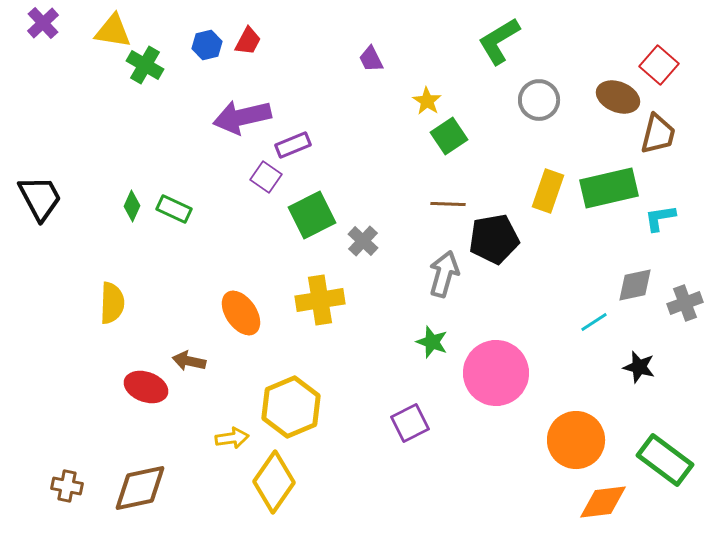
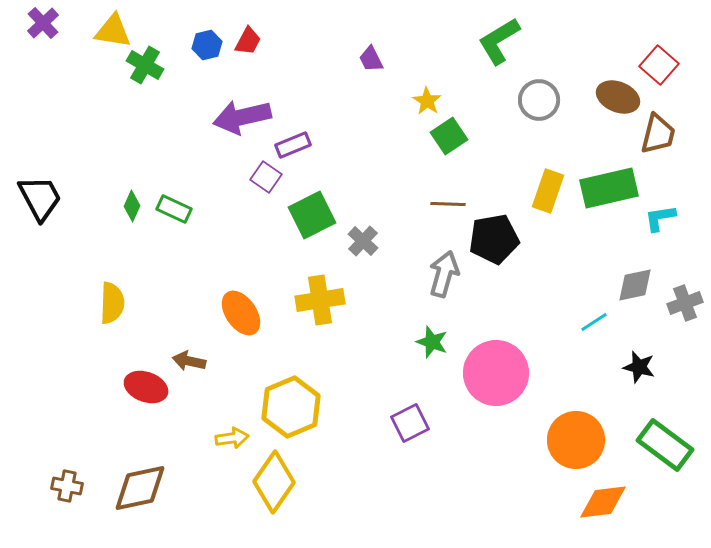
green rectangle at (665, 460): moved 15 px up
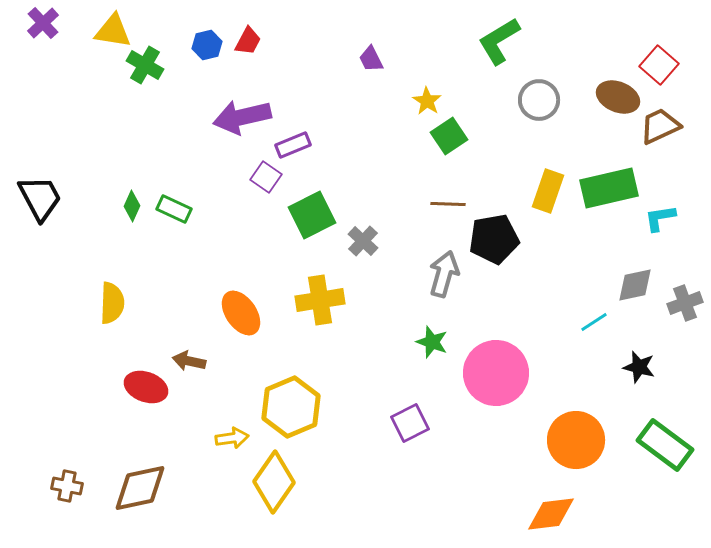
brown trapezoid at (658, 134): moved 2 px right, 8 px up; rotated 129 degrees counterclockwise
orange diamond at (603, 502): moved 52 px left, 12 px down
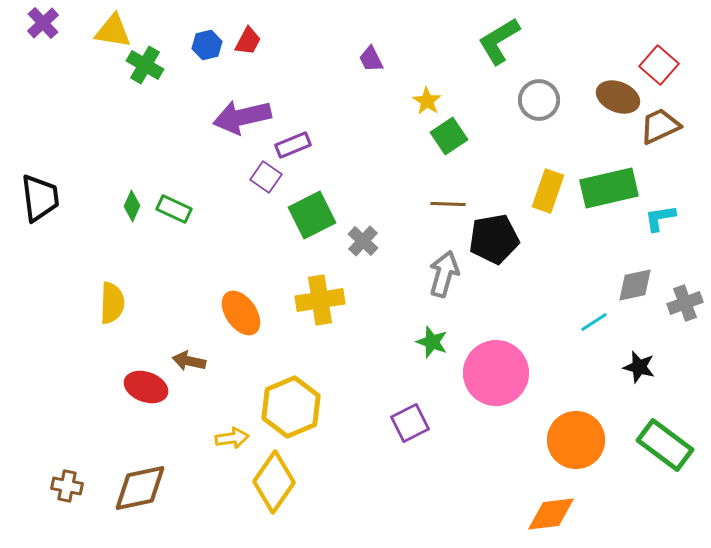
black trapezoid at (40, 198): rotated 21 degrees clockwise
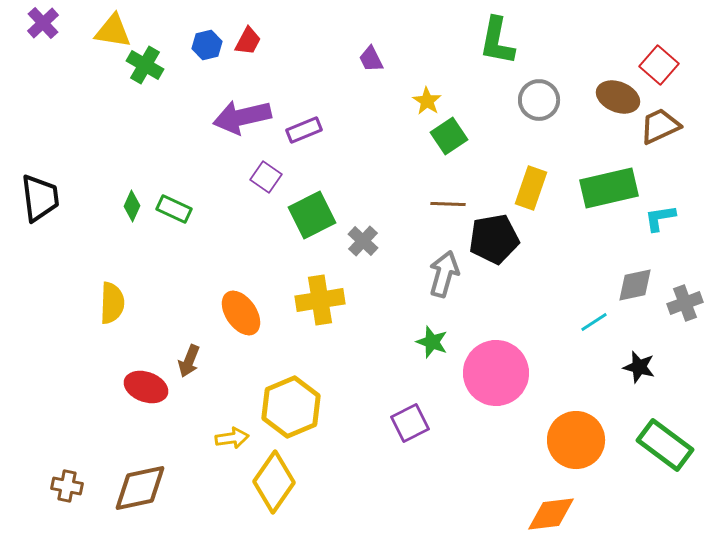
green L-shape at (499, 41): moved 2 px left; rotated 48 degrees counterclockwise
purple rectangle at (293, 145): moved 11 px right, 15 px up
yellow rectangle at (548, 191): moved 17 px left, 3 px up
brown arrow at (189, 361): rotated 80 degrees counterclockwise
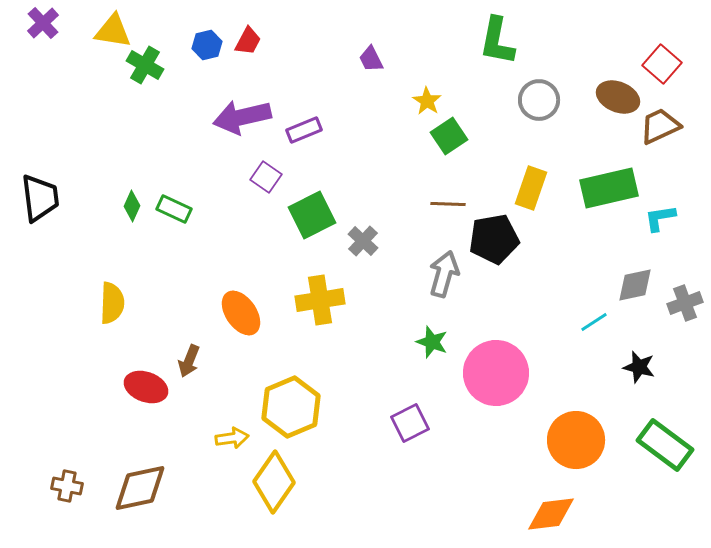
red square at (659, 65): moved 3 px right, 1 px up
